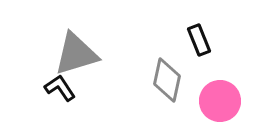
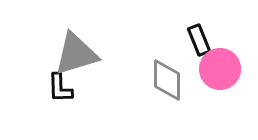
gray diamond: rotated 12 degrees counterclockwise
black L-shape: rotated 148 degrees counterclockwise
pink circle: moved 32 px up
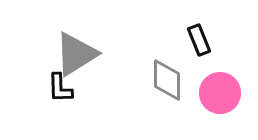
gray triangle: rotated 15 degrees counterclockwise
pink circle: moved 24 px down
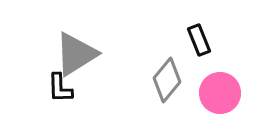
gray diamond: rotated 39 degrees clockwise
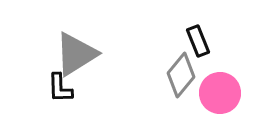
black rectangle: moved 1 px left, 1 px down
gray diamond: moved 14 px right, 5 px up
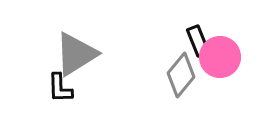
pink circle: moved 36 px up
